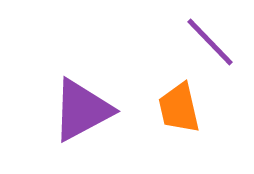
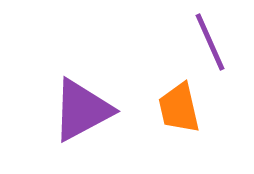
purple line: rotated 20 degrees clockwise
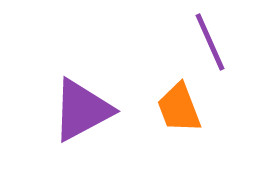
orange trapezoid: rotated 8 degrees counterclockwise
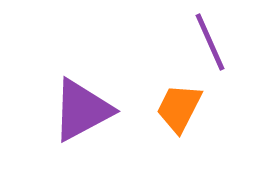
orange trapezoid: rotated 48 degrees clockwise
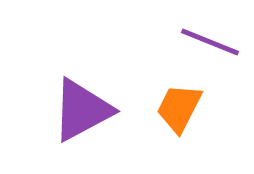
purple line: rotated 44 degrees counterclockwise
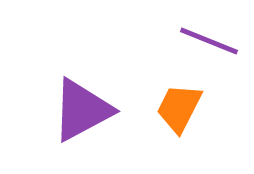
purple line: moved 1 px left, 1 px up
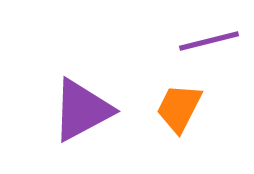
purple line: rotated 36 degrees counterclockwise
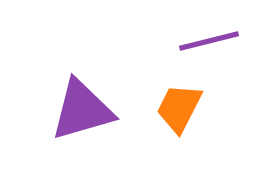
purple triangle: rotated 12 degrees clockwise
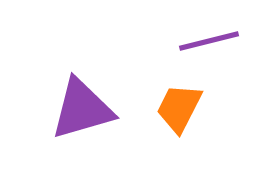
purple triangle: moved 1 px up
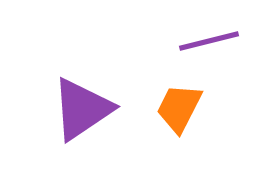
purple triangle: rotated 18 degrees counterclockwise
